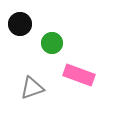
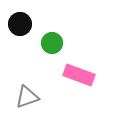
gray triangle: moved 5 px left, 9 px down
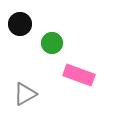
gray triangle: moved 2 px left, 3 px up; rotated 10 degrees counterclockwise
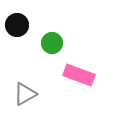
black circle: moved 3 px left, 1 px down
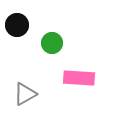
pink rectangle: moved 3 px down; rotated 16 degrees counterclockwise
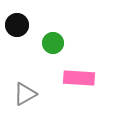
green circle: moved 1 px right
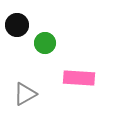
green circle: moved 8 px left
